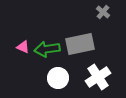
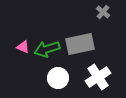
green arrow: rotated 10 degrees counterclockwise
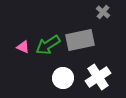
gray rectangle: moved 4 px up
green arrow: moved 1 px right, 4 px up; rotated 15 degrees counterclockwise
white circle: moved 5 px right
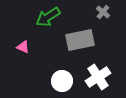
green arrow: moved 28 px up
white circle: moved 1 px left, 3 px down
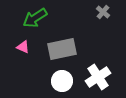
green arrow: moved 13 px left, 1 px down
gray rectangle: moved 18 px left, 9 px down
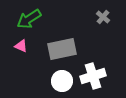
gray cross: moved 5 px down
green arrow: moved 6 px left, 1 px down
pink triangle: moved 2 px left, 1 px up
white cross: moved 5 px left, 1 px up; rotated 15 degrees clockwise
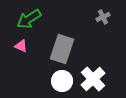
gray cross: rotated 24 degrees clockwise
gray rectangle: rotated 60 degrees counterclockwise
white cross: moved 3 px down; rotated 25 degrees counterclockwise
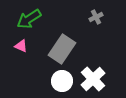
gray cross: moved 7 px left
gray rectangle: rotated 16 degrees clockwise
